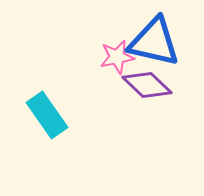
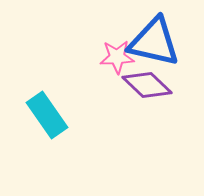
pink star: rotated 8 degrees clockwise
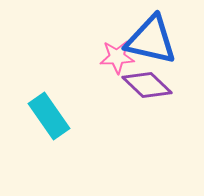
blue triangle: moved 3 px left, 2 px up
cyan rectangle: moved 2 px right, 1 px down
